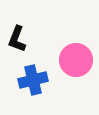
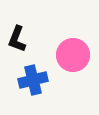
pink circle: moved 3 px left, 5 px up
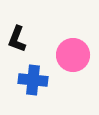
blue cross: rotated 20 degrees clockwise
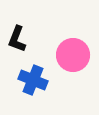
blue cross: rotated 16 degrees clockwise
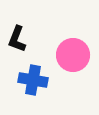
blue cross: rotated 12 degrees counterclockwise
